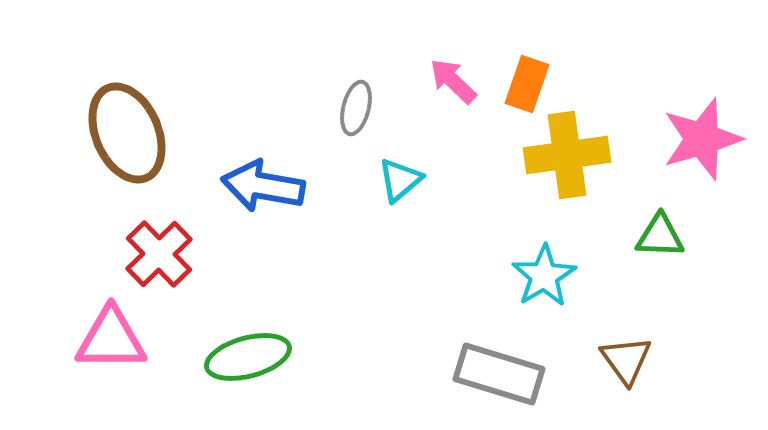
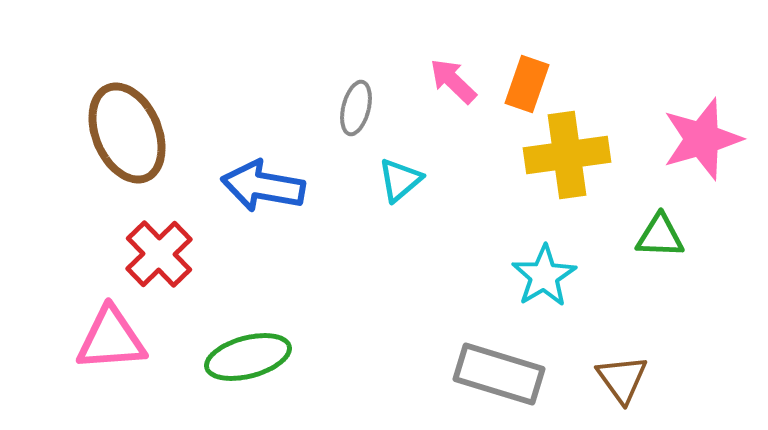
pink triangle: rotated 4 degrees counterclockwise
brown triangle: moved 4 px left, 19 px down
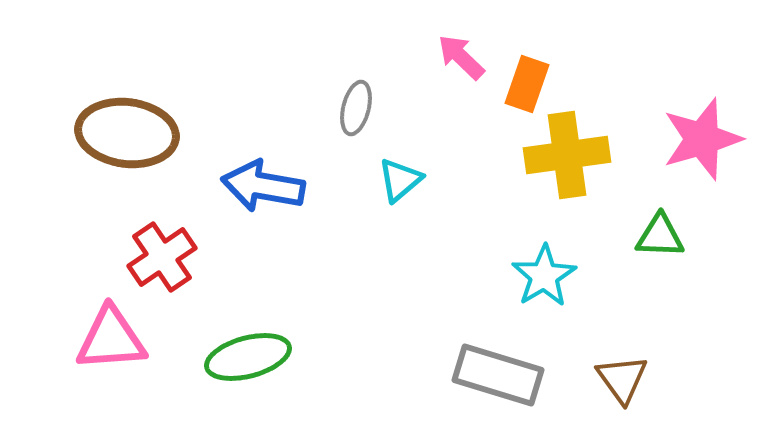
pink arrow: moved 8 px right, 24 px up
brown ellipse: rotated 60 degrees counterclockwise
red cross: moved 3 px right, 3 px down; rotated 10 degrees clockwise
gray rectangle: moved 1 px left, 1 px down
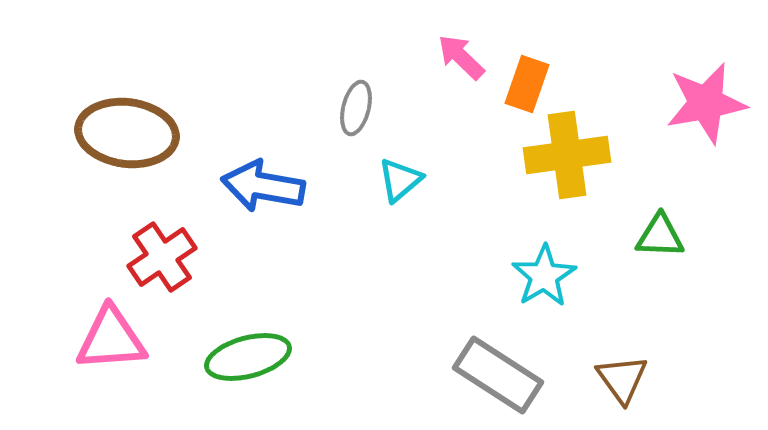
pink star: moved 4 px right, 36 px up; rotated 6 degrees clockwise
gray rectangle: rotated 16 degrees clockwise
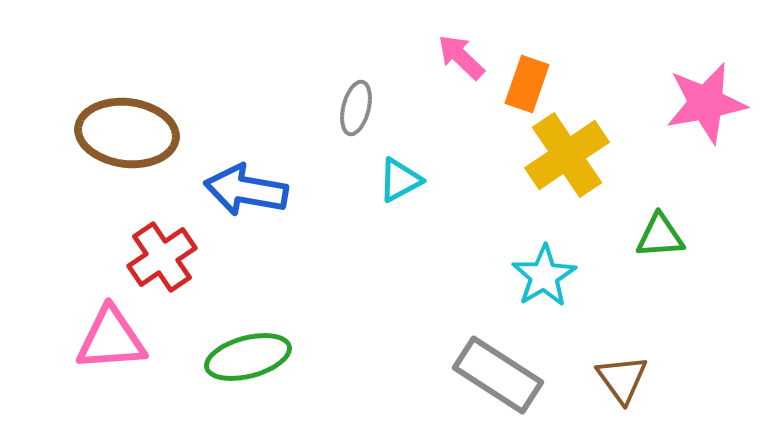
yellow cross: rotated 26 degrees counterclockwise
cyan triangle: rotated 12 degrees clockwise
blue arrow: moved 17 px left, 4 px down
green triangle: rotated 6 degrees counterclockwise
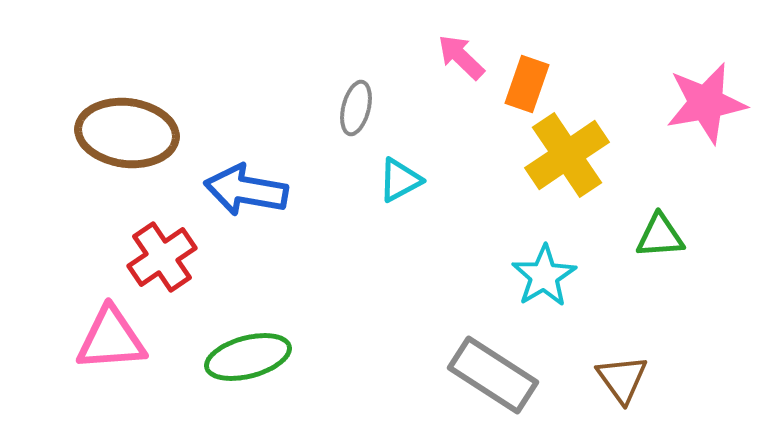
gray rectangle: moved 5 px left
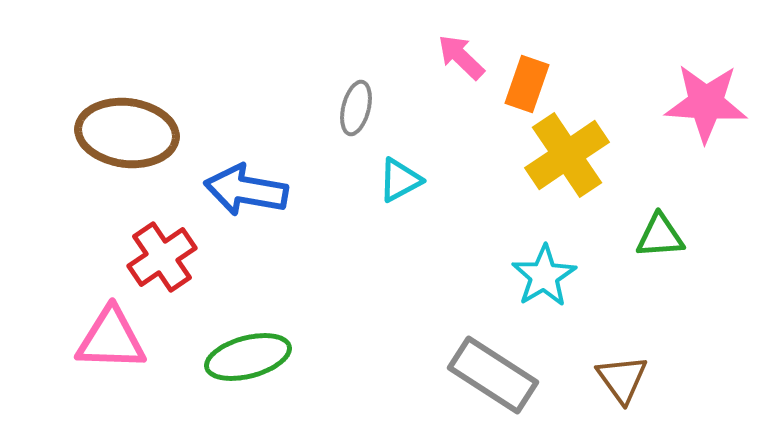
pink star: rotated 14 degrees clockwise
pink triangle: rotated 6 degrees clockwise
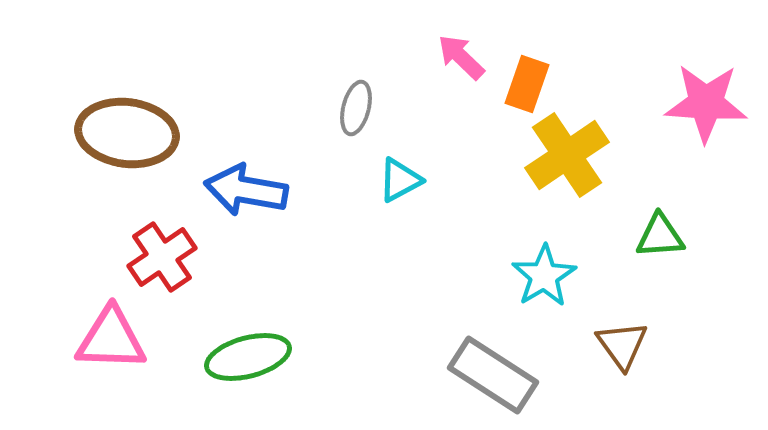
brown triangle: moved 34 px up
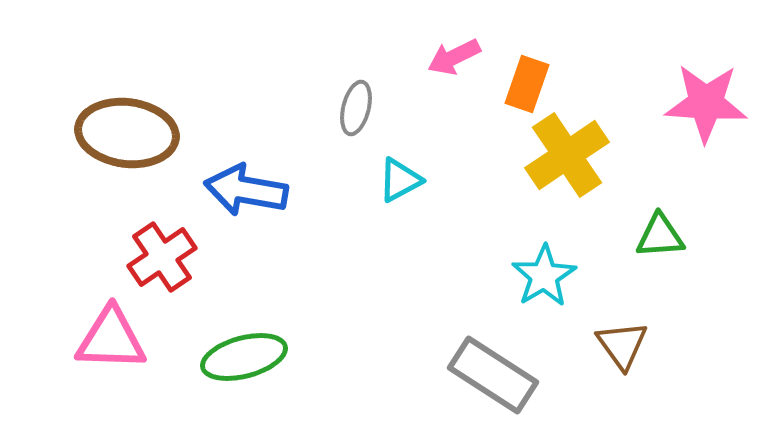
pink arrow: moved 7 px left; rotated 70 degrees counterclockwise
green ellipse: moved 4 px left
